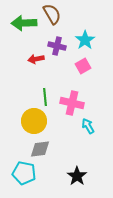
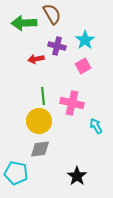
green line: moved 2 px left, 1 px up
yellow circle: moved 5 px right
cyan arrow: moved 8 px right
cyan pentagon: moved 8 px left
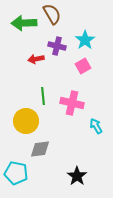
yellow circle: moved 13 px left
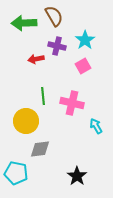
brown semicircle: moved 2 px right, 2 px down
